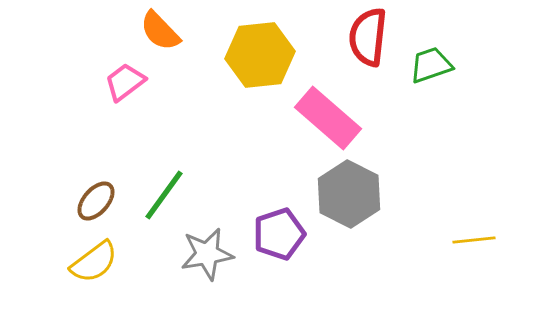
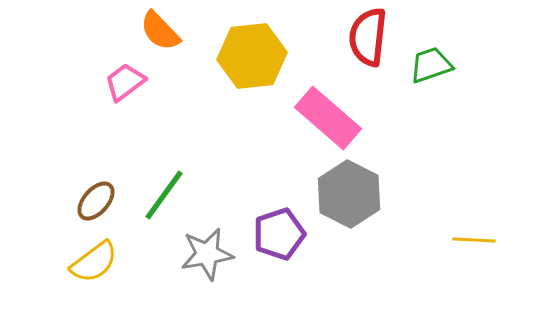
yellow hexagon: moved 8 px left, 1 px down
yellow line: rotated 9 degrees clockwise
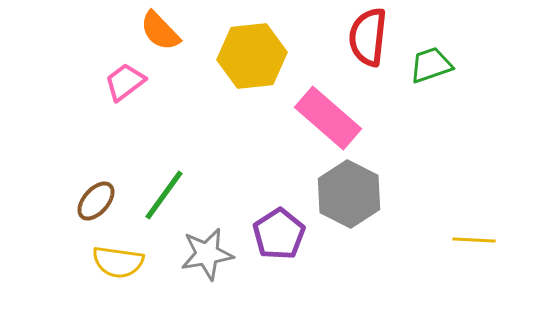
purple pentagon: rotated 15 degrees counterclockwise
yellow semicircle: moved 24 px right; rotated 45 degrees clockwise
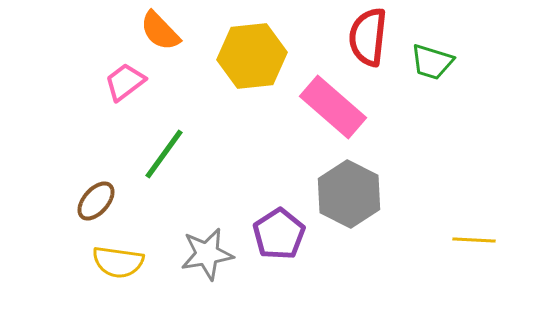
green trapezoid: moved 1 px right, 3 px up; rotated 144 degrees counterclockwise
pink rectangle: moved 5 px right, 11 px up
green line: moved 41 px up
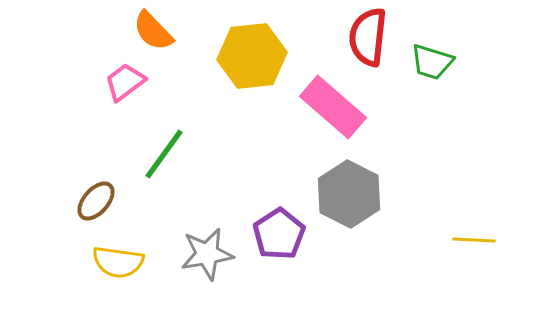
orange semicircle: moved 7 px left
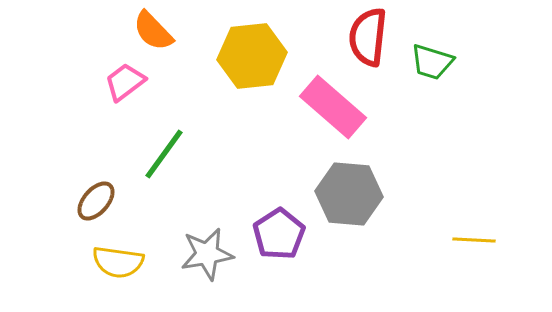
gray hexagon: rotated 22 degrees counterclockwise
